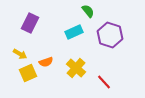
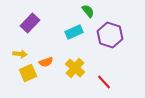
purple rectangle: rotated 18 degrees clockwise
yellow arrow: rotated 24 degrees counterclockwise
yellow cross: moved 1 px left
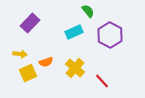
purple hexagon: rotated 10 degrees clockwise
red line: moved 2 px left, 1 px up
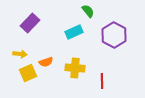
purple hexagon: moved 4 px right
yellow cross: rotated 36 degrees counterclockwise
red line: rotated 42 degrees clockwise
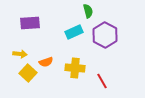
green semicircle: rotated 24 degrees clockwise
purple rectangle: rotated 42 degrees clockwise
purple hexagon: moved 9 px left
yellow square: rotated 24 degrees counterclockwise
red line: rotated 28 degrees counterclockwise
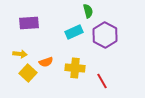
purple rectangle: moved 1 px left
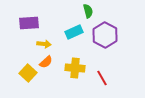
yellow arrow: moved 24 px right, 10 px up
orange semicircle: rotated 24 degrees counterclockwise
red line: moved 3 px up
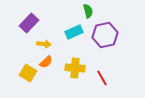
purple rectangle: rotated 42 degrees counterclockwise
purple hexagon: rotated 20 degrees clockwise
yellow square: rotated 12 degrees counterclockwise
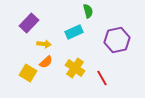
purple hexagon: moved 12 px right, 5 px down
yellow cross: rotated 30 degrees clockwise
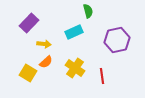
red line: moved 2 px up; rotated 21 degrees clockwise
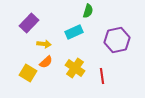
green semicircle: rotated 32 degrees clockwise
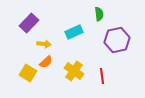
green semicircle: moved 11 px right, 3 px down; rotated 24 degrees counterclockwise
yellow cross: moved 1 px left, 3 px down
